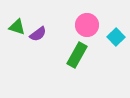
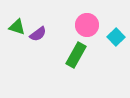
green rectangle: moved 1 px left
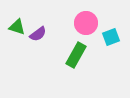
pink circle: moved 1 px left, 2 px up
cyan square: moved 5 px left; rotated 24 degrees clockwise
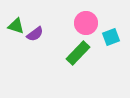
green triangle: moved 1 px left, 1 px up
purple semicircle: moved 3 px left
green rectangle: moved 2 px right, 2 px up; rotated 15 degrees clockwise
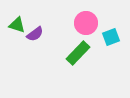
green triangle: moved 1 px right, 1 px up
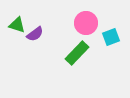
green rectangle: moved 1 px left
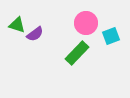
cyan square: moved 1 px up
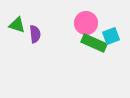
purple semicircle: rotated 60 degrees counterclockwise
green rectangle: moved 17 px right, 10 px up; rotated 70 degrees clockwise
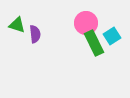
cyan square: moved 1 px right; rotated 12 degrees counterclockwise
green rectangle: rotated 40 degrees clockwise
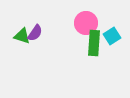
green triangle: moved 5 px right, 11 px down
purple semicircle: moved 1 px up; rotated 42 degrees clockwise
green rectangle: rotated 30 degrees clockwise
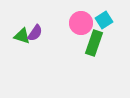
pink circle: moved 5 px left
cyan square: moved 8 px left, 16 px up
green rectangle: rotated 15 degrees clockwise
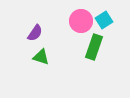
pink circle: moved 2 px up
green triangle: moved 19 px right, 21 px down
green rectangle: moved 4 px down
